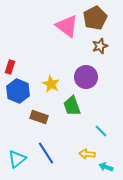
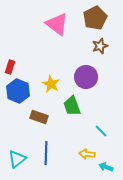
pink triangle: moved 10 px left, 2 px up
blue line: rotated 35 degrees clockwise
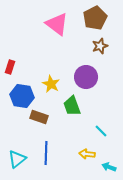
blue hexagon: moved 4 px right, 5 px down; rotated 15 degrees counterclockwise
cyan arrow: moved 3 px right
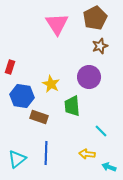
pink triangle: rotated 20 degrees clockwise
purple circle: moved 3 px right
green trapezoid: rotated 15 degrees clockwise
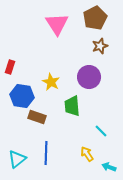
yellow star: moved 2 px up
brown rectangle: moved 2 px left
yellow arrow: rotated 49 degrees clockwise
